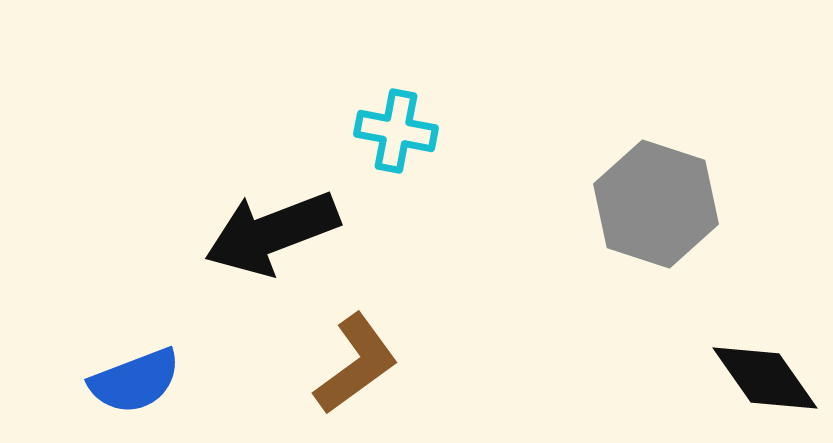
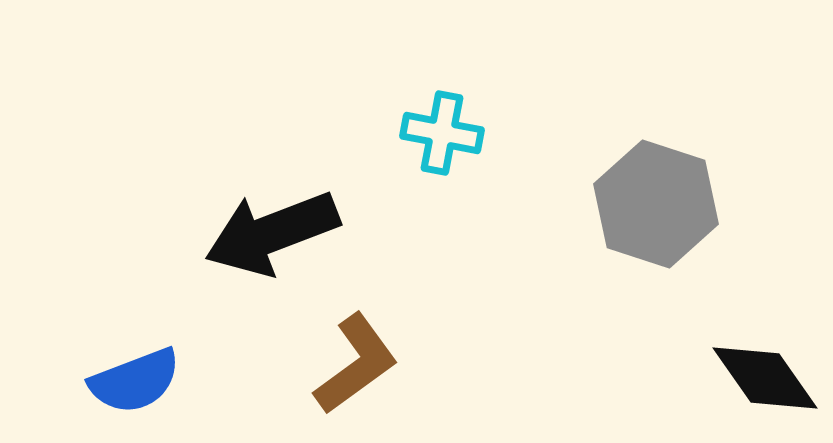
cyan cross: moved 46 px right, 2 px down
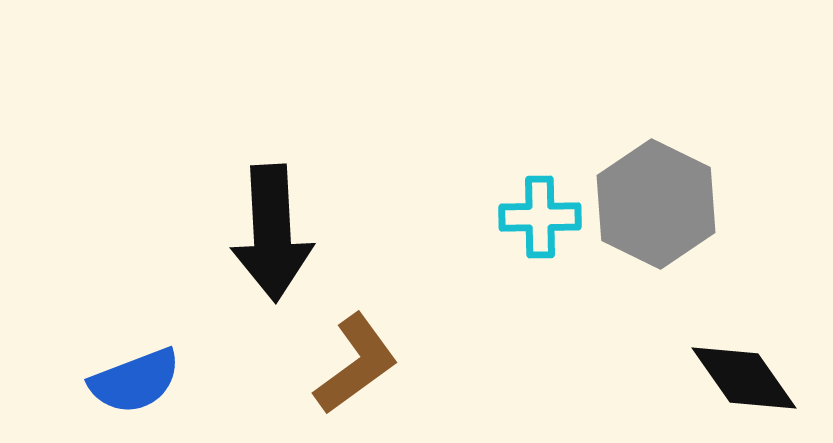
cyan cross: moved 98 px right, 84 px down; rotated 12 degrees counterclockwise
gray hexagon: rotated 8 degrees clockwise
black arrow: rotated 72 degrees counterclockwise
black diamond: moved 21 px left
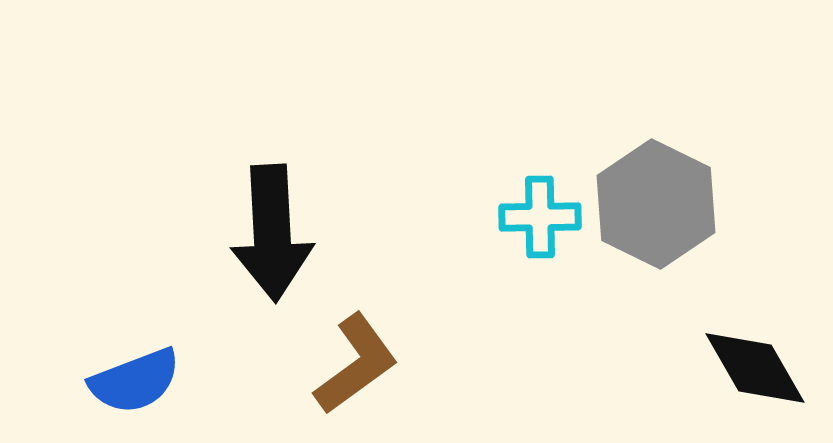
black diamond: moved 11 px right, 10 px up; rotated 5 degrees clockwise
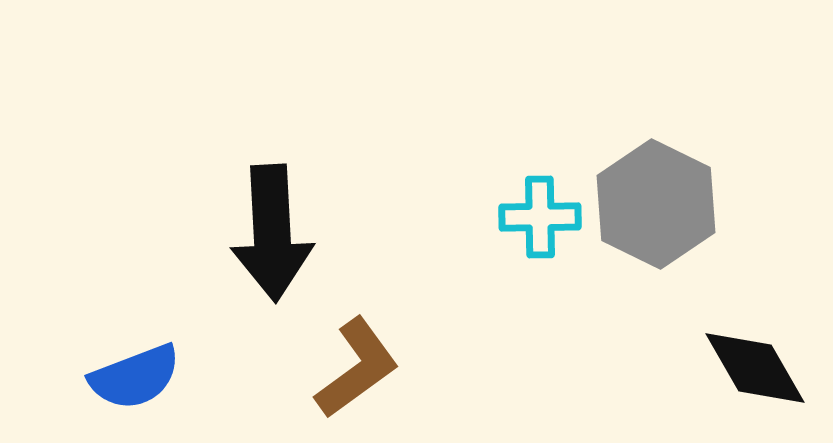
brown L-shape: moved 1 px right, 4 px down
blue semicircle: moved 4 px up
